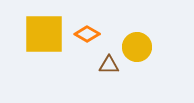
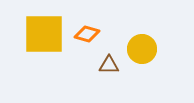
orange diamond: rotated 15 degrees counterclockwise
yellow circle: moved 5 px right, 2 px down
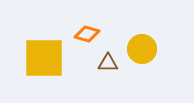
yellow square: moved 24 px down
brown triangle: moved 1 px left, 2 px up
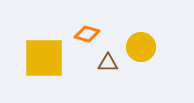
yellow circle: moved 1 px left, 2 px up
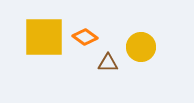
orange diamond: moved 2 px left, 3 px down; rotated 20 degrees clockwise
yellow square: moved 21 px up
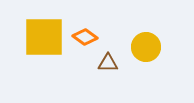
yellow circle: moved 5 px right
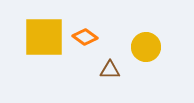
brown triangle: moved 2 px right, 7 px down
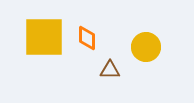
orange diamond: moved 2 px right, 1 px down; rotated 55 degrees clockwise
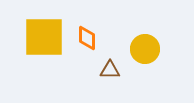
yellow circle: moved 1 px left, 2 px down
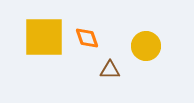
orange diamond: rotated 20 degrees counterclockwise
yellow circle: moved 1 px right, 3 px up
